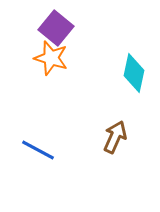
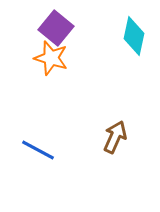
cyan diamond: moved 37 px up
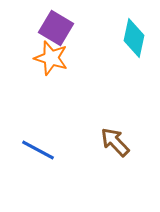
purple square: rotated 8 degrees counterclockwise
cyan diamond: moved 2 px down
brown arrow: moved 5 px down; rotated 68 degrees counterclockwise
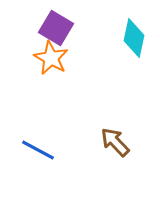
orange star: rotated 12 degrees clockwise
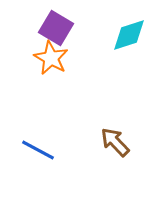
cyan diamond: moved 5 px left, 3 px up; rotated 60 degrees clockwise
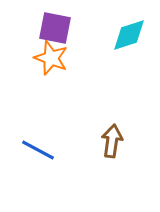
purple square: moved 1 px left; rotated 20 degrees counterclockwise
orange star: rotated 8 degrees counterclockwise
brown arrow: moved 3 px left, 1 px up; rotated 52 degrees clockwise
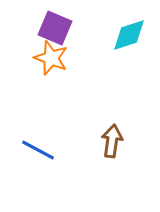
purple square: rotated 12 degrees clockwise
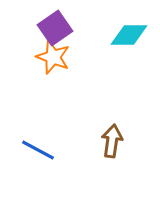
purple square: rotated 32 degrees clockwise
cyan diamond: rotated 18 degrees clockwise
orange star: moved 2 px right, 1 px up
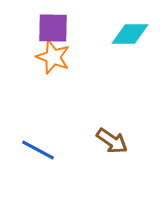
purple square: moved 2 px left; rotated 36 degrees clockwise
cyan diamond: moved 1 px right, 1 px up
brown arrow: rotated 116 degrees clockwise
